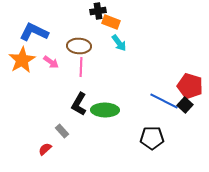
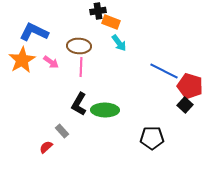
blue line: moved 30 px up
red semicircle: moved 1 px right, 2 px up
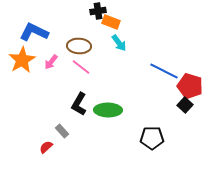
pink arrow: rotated 91 degrees clockwise
pink line: rotated 54 degrees counterclockwise
green ellipse: moved 3 px right
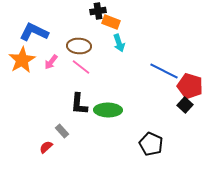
cyan arrow: rotated 18 degrees clockwise
black L-shape: rotated 25 degrees counterclockwise
black pentagon: moved 1 px left, 6 px down; rotated 25 degrees clockwise
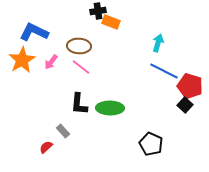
cyan arrow: moved 39 px right; rotated 144 degrees counterclockwise
green ellipse: moved 2 px right, 2 px up
gray rectangle: moved 1 px right
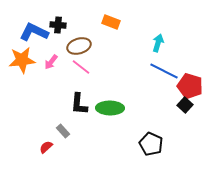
black cross: moved 40 px left, 14 px down; rotated 14 degrees clockwise
brown ellipse: rotated 20 degrees counterclockwise
orange star: rotated 24 degrees clockwise
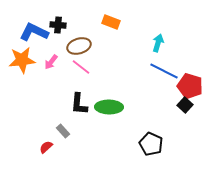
green ellipse: moved 1 px left, 1 px up
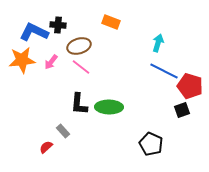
black square: moved 3 px left, 5 px down; rotated 28 degrees clockwise
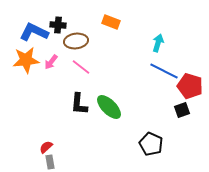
brown ellipse: moved 3 px left, 5 px up; rotated 10 degrees clockwise
orange star: moved 4 px right
green ellipse: rotated 44 degrees clockwise
gray rectangle: moved 13 px left, 31 px down; rotated 32 degrees clockwise
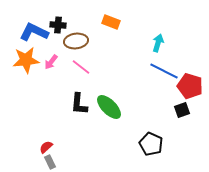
gray rectangle: rotated 16 degrees counterclockwise
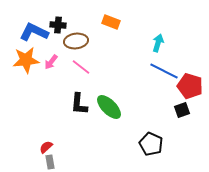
gray rectangle: rotated 16 degrees clockwise
